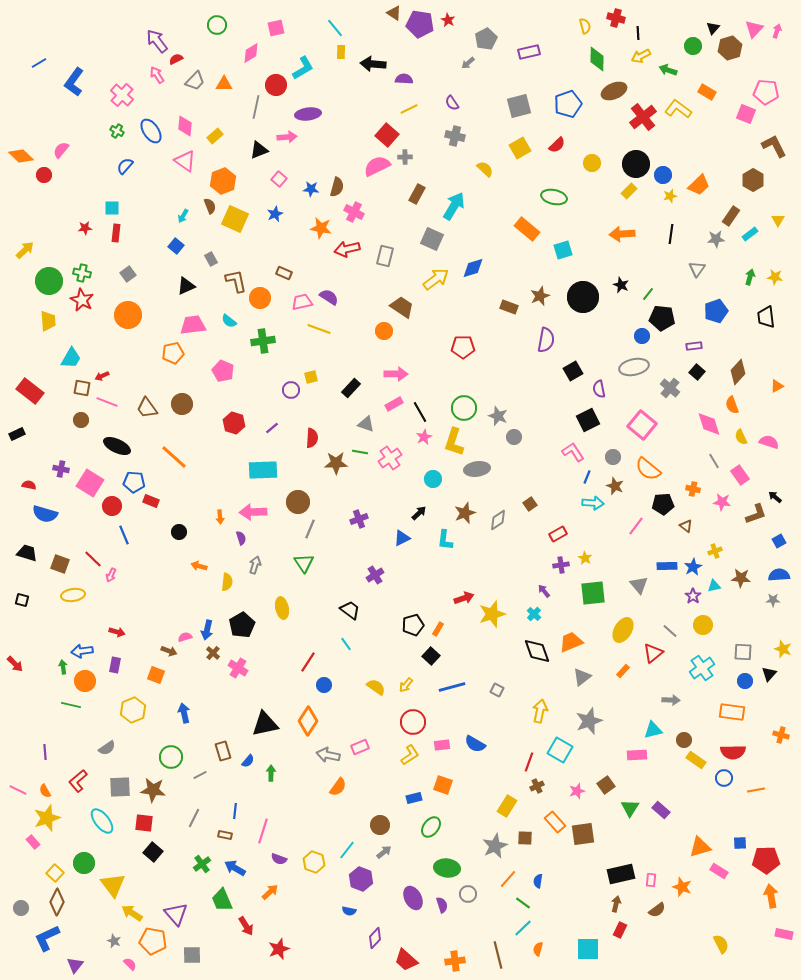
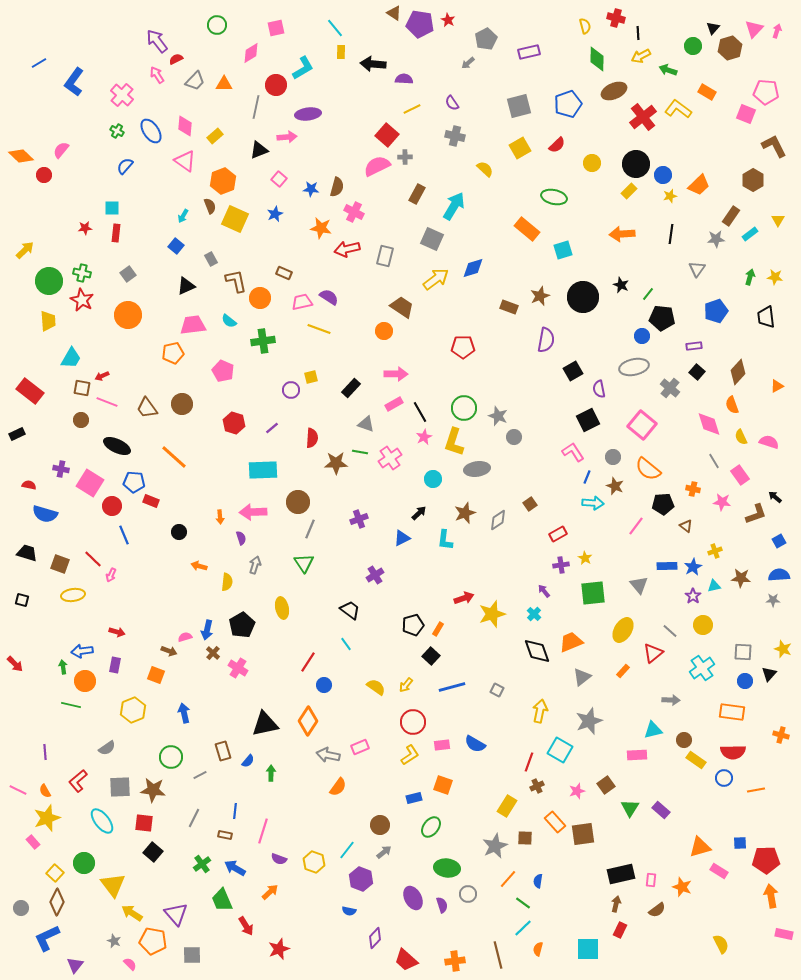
yellow line at (409, 109): moved 3 px right
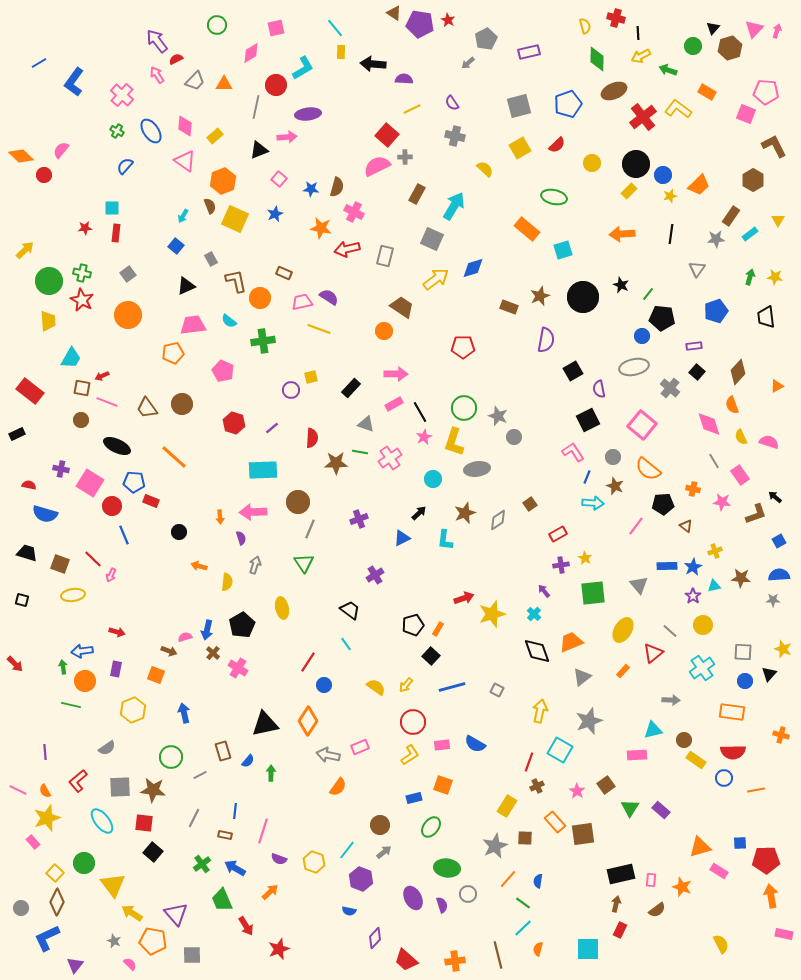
purple rectangle at (115, 665): moved 1 px right, 4 px down
pink star at (577, 791): rotated 21 degrees counterclockwise
